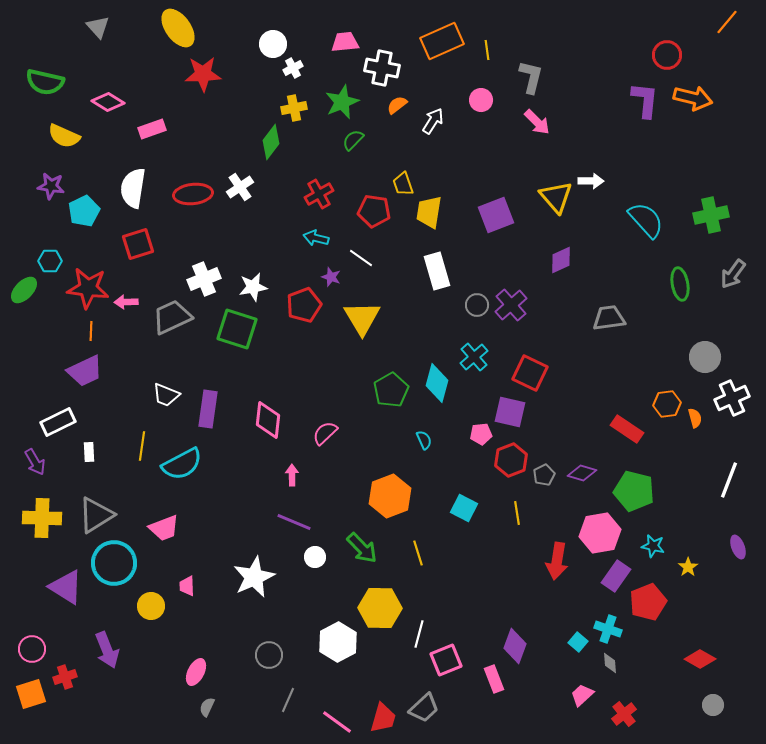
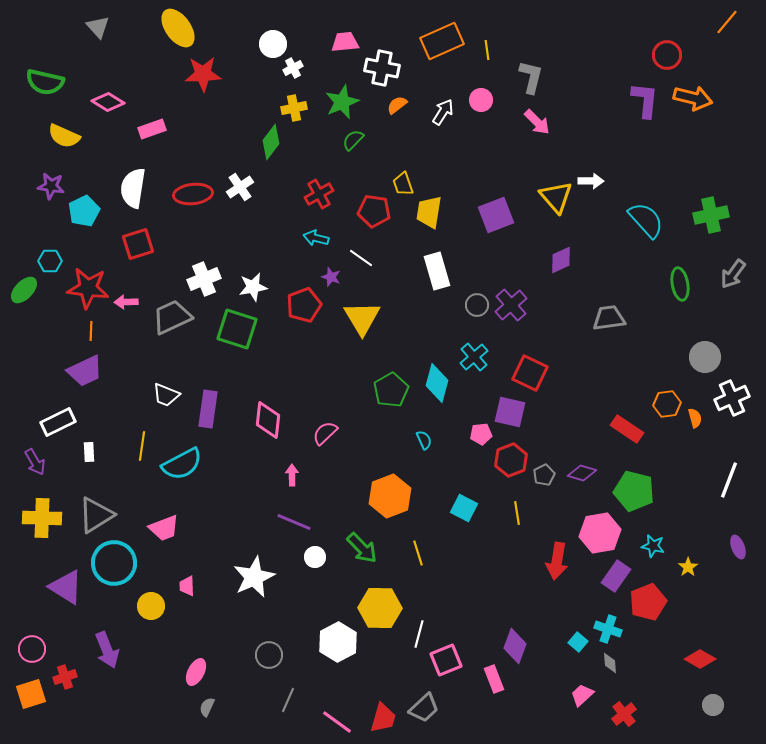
white arrow at (433, 121): moved 10 px right, 9 px up
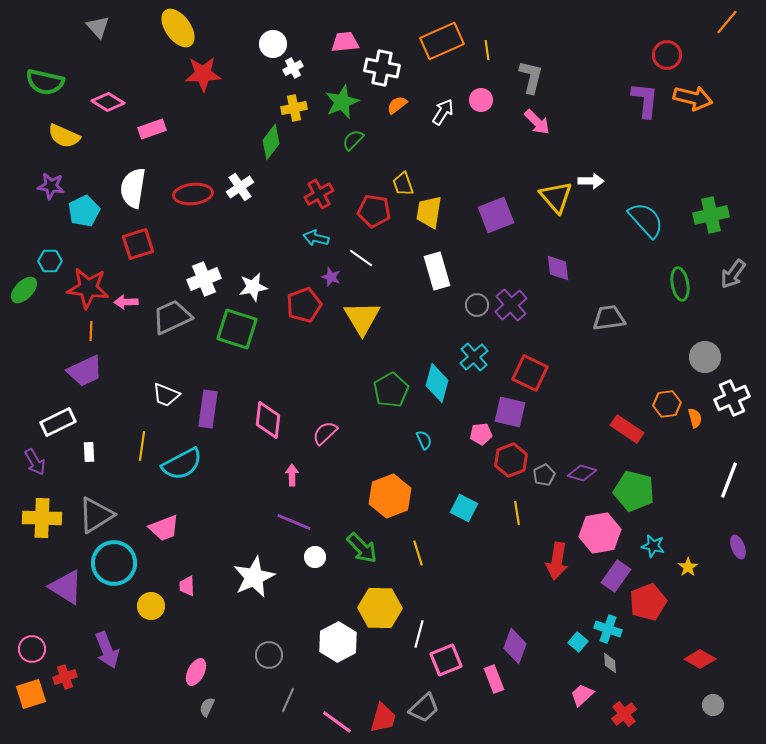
purple diamond at (561, 260): moved 3 px left, 8 px down; rotated 72 degrees counterclockwise
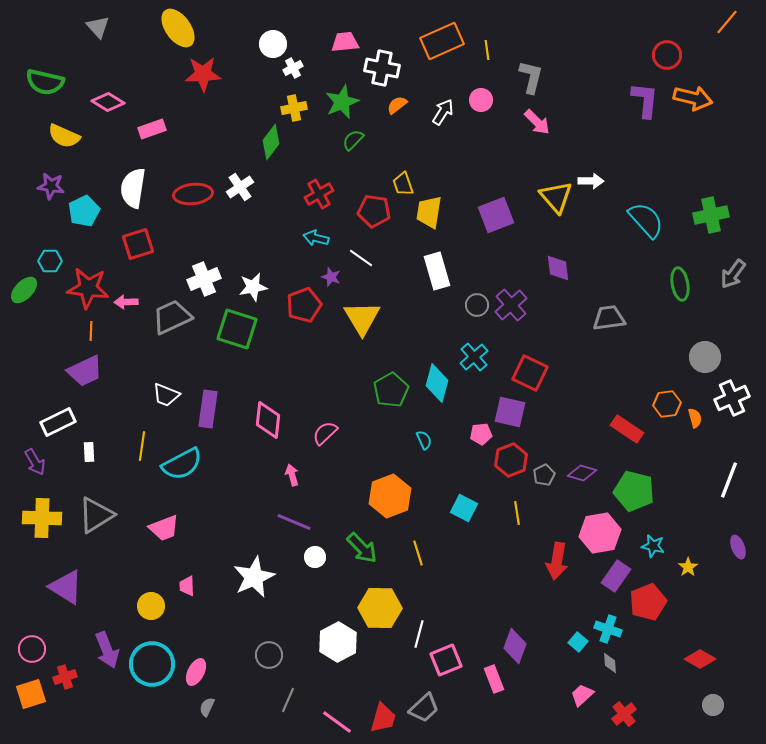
pink arrow at (292, 475): rotated 15 degrees counterclockwise
cyan circle at (114, 563): moved 38 px right, 101 px down
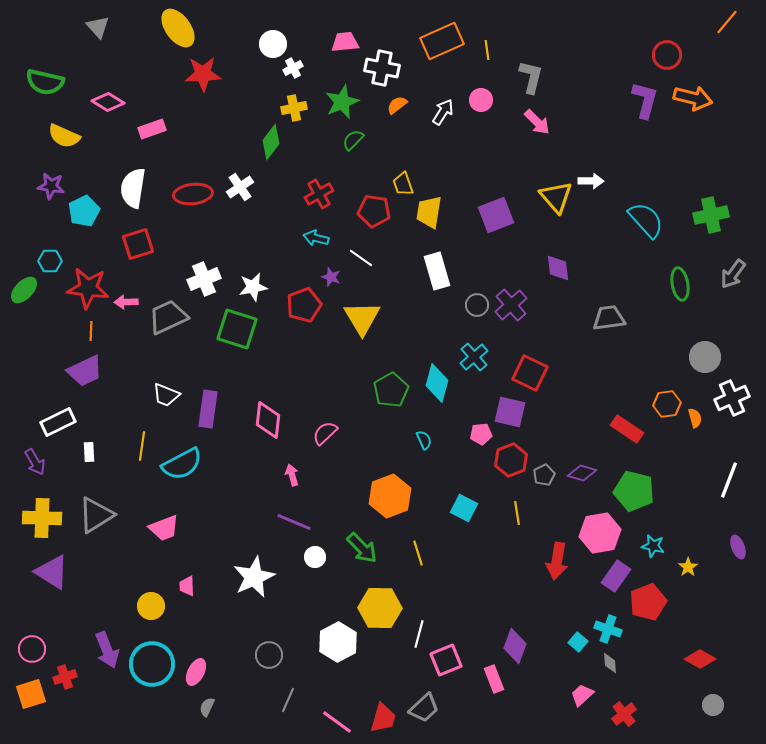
purple L-shape at (645, 100): rotated 9 degrees clockwise
gray trapezoid at (172, 317): moved 4 px left
purple triangle at (66, 587): moved 14 px left, 15 px up
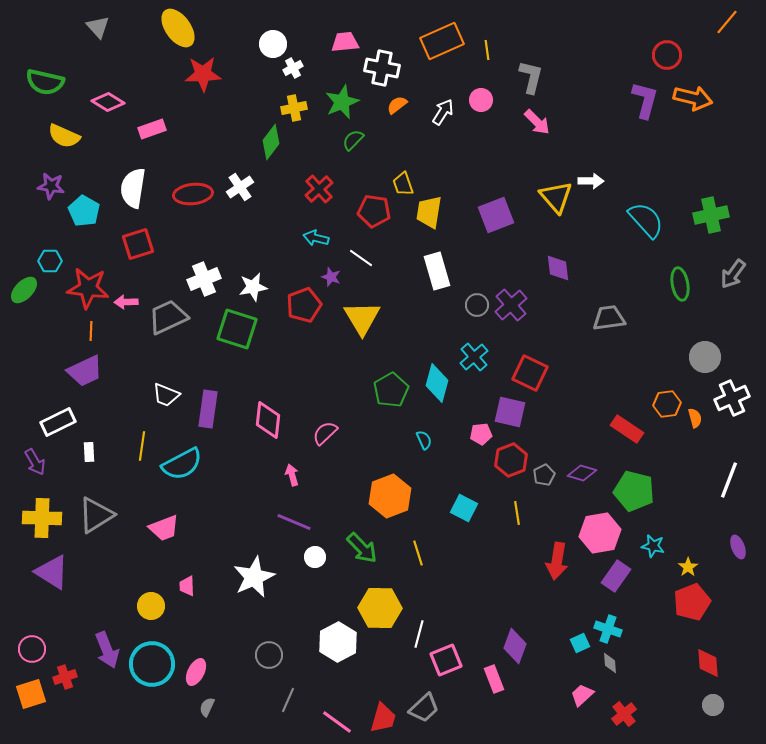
red cross at (319, 194): moved 5 px up; rotated 12 degrees counterclockwise
cyan pentagon at (84, 211): rotated 16 degrees counterclockwise
red pentagon at (648, 602): moved 44 px right
cyan square at (578, 642): moved 2 px right, 1 px down; rotated 24 degrees clockwise
red diamond at (700, 659): moved 8 px right, 4 px down; rotated 56 degrees clockwise
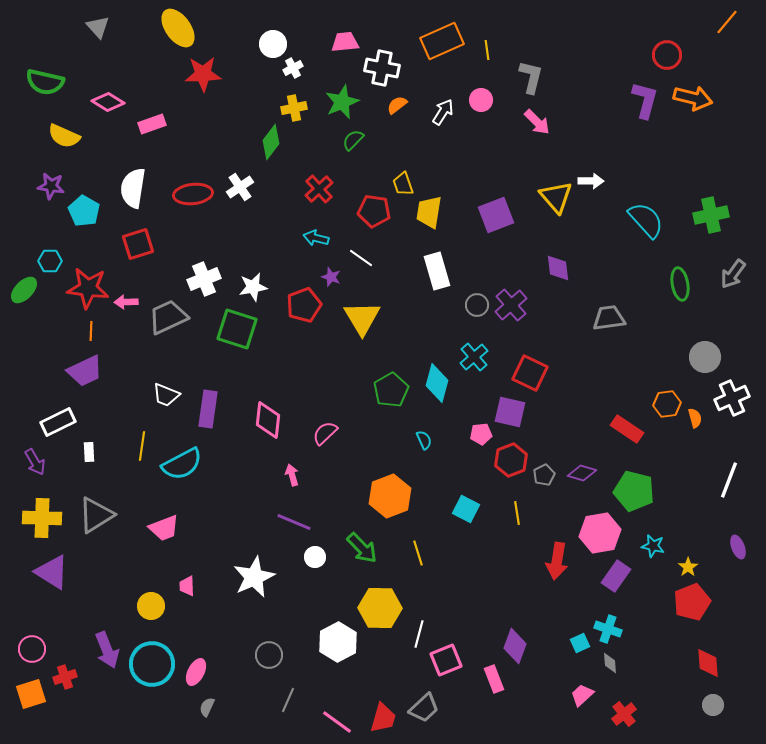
pink rectangle at (152, 129): moved 5 px up
cyan square at (464, 508): moved 2 px right, 1 px down
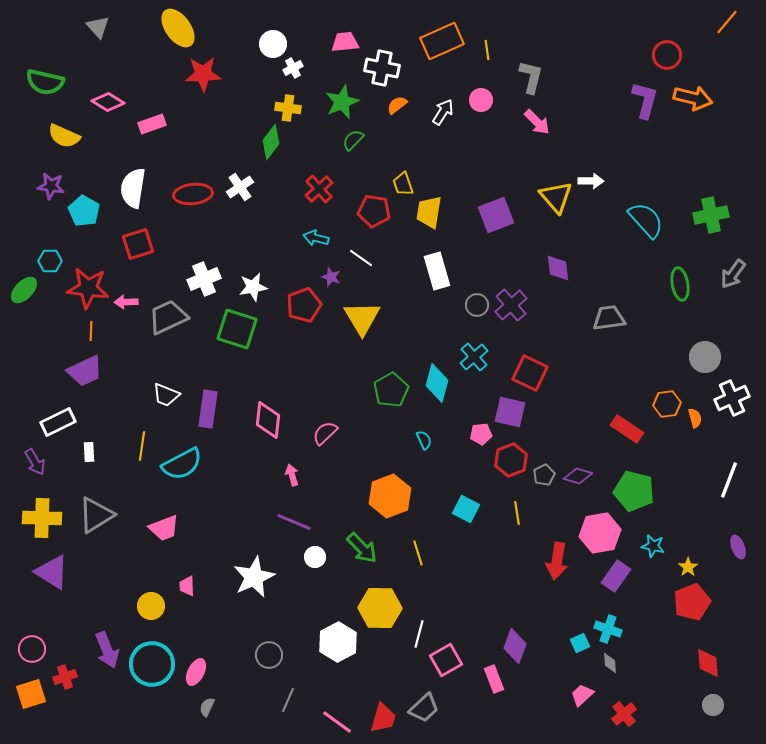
yellow cross at (294, 108): moved 6 px left; rotated 20 degrees clockwise
purple diamond at (582, 473): moved 4 px left, 3 px down
pink square at (446, 660): rotated 8 degrees counterclockwise
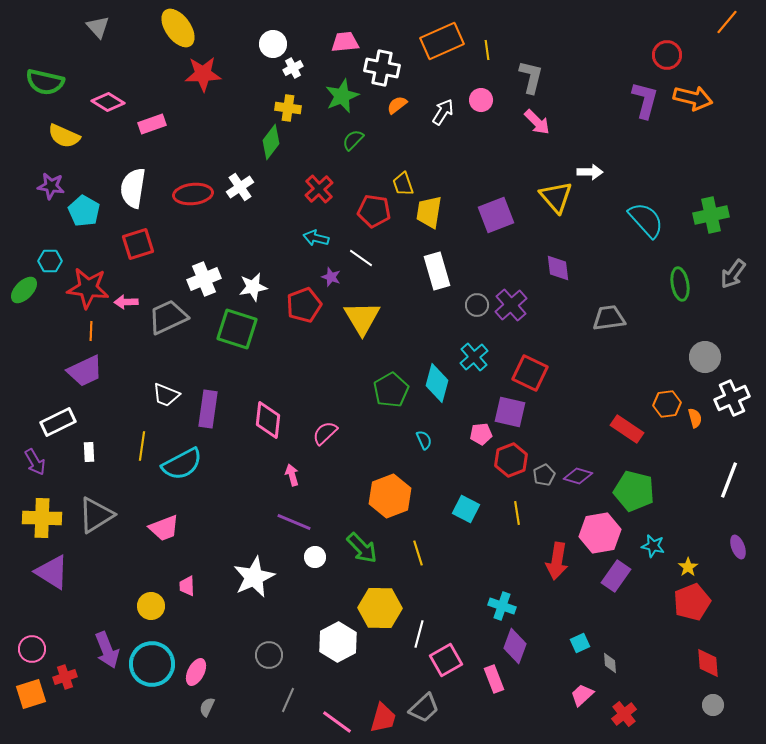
green star at (342, 102): moved 6 px up
white arrow at (591, 181): moved 1 px left, 9 px up
cyan cross at (608, 629): moved 106 px left, 23 px up
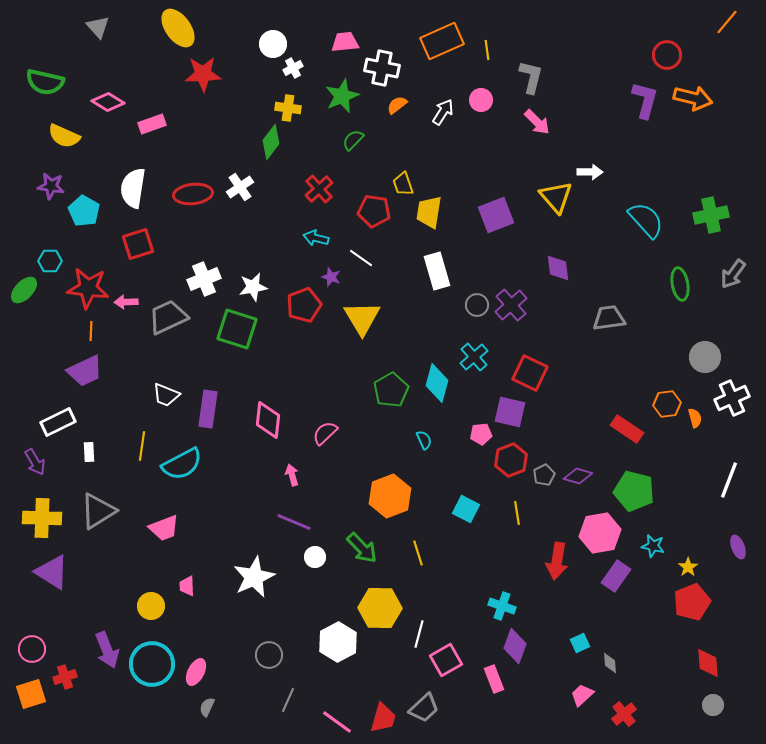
gray triangle at (96, 515): moved 2 px right, 4 px up
